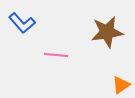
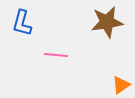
blue L-shape: rotated 56 degrees clockwise
brown star: moved 10 px up
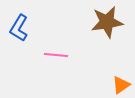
blue L-shape: moved 3 px left, 5 px down; rotated 16 degrees clockwise
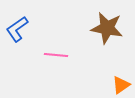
brown star: moved 6 px down; rotated 20 degrees clockwise
blue L-shape: moved 2 px left, 1 px down; rotated 24 degrees clockwise
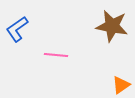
brown star: moved 5 px right, 2 px up
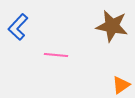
blue L-shape: moved 1 px right, 2 px up; rotated 12 degrees counterclockwise
